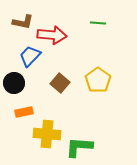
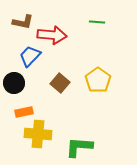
green line: moved 1 px left, 1 px up
yellow cross: moved 9 px left
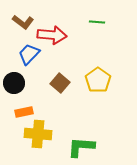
brown L-shape: rotated 25 degrees clockwise
blue trapezoid: moved 1 px left, 2 px up
green L-shape: moved 2 px right
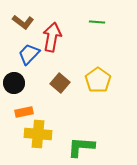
red arrow: moved 2 px down; rotated 84 degrees counterclockwise
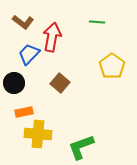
yellow pentagon: moved 14 px right, 14 px up
green L-shape: rotated 24 degrees counterclockwise
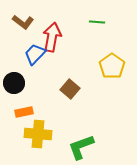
blue trapezoid: moved 6 px right
brown square: moved 10 px right, 6 px down
